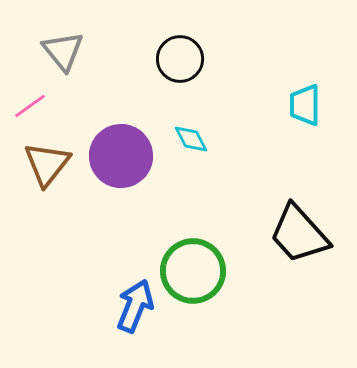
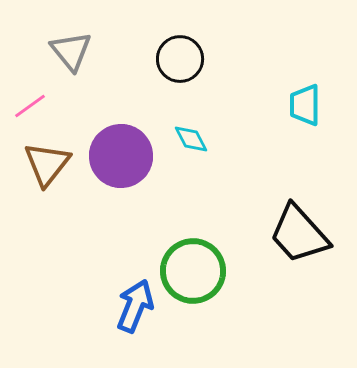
gray triangle: moved 8 px right
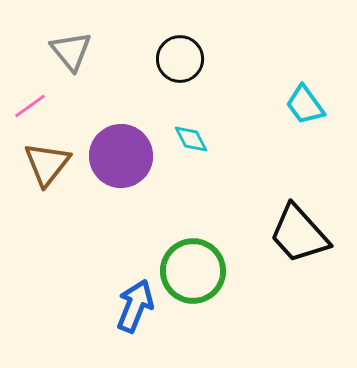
cyan trapezoid: rotated 36 degrees counterclockwise
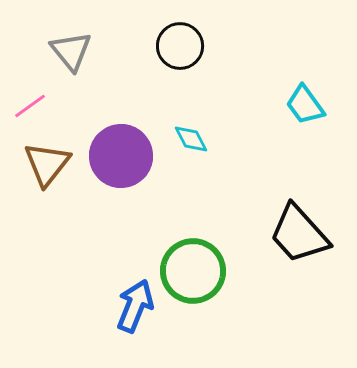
black circle: moved 13 px up
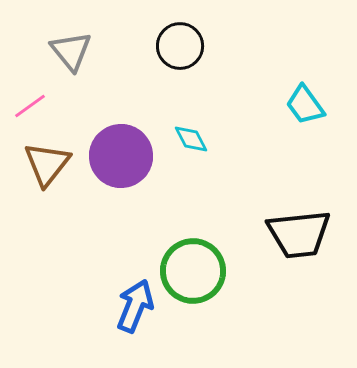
black trapezoid: rotated 54 degrees counterclockwise
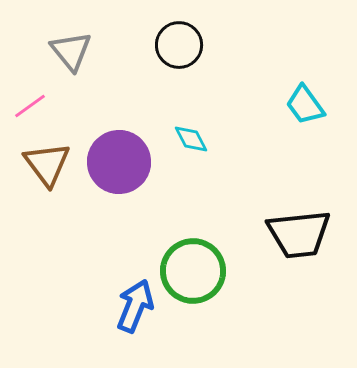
black circle: moved 1 px left, 1 px up
purple circle: moved 2 px left, 6 px down
brown triangle: rotated 15 degrees counterclockwise
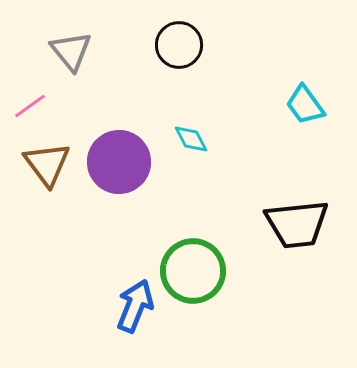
black trapezoid: moved 2 px left, 10 px up
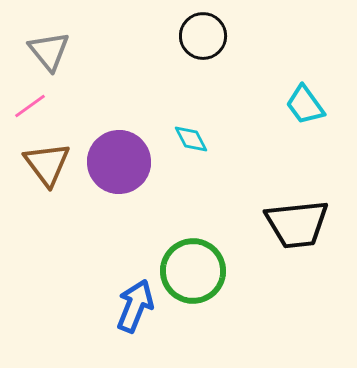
black circle: moved 24 px right, 9 px up
gray triangle: moved 22 px left
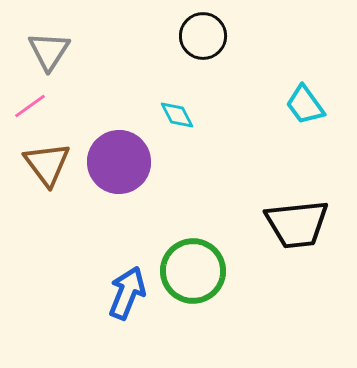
gray triangle: rotated 12 degrees clockwise
cyan diamond: moved 14 px left, 24 px up
blue arrow: moved 8 px left, 13 px up
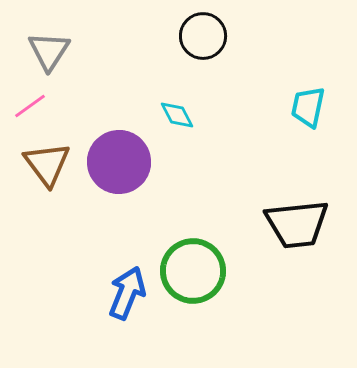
cyan trapezoid: moved 3 px right, 2 px down; rotated 48 degrees clockwise
